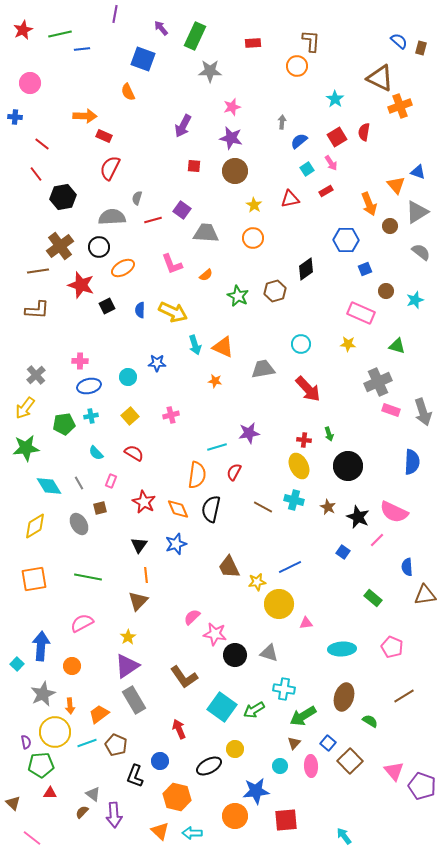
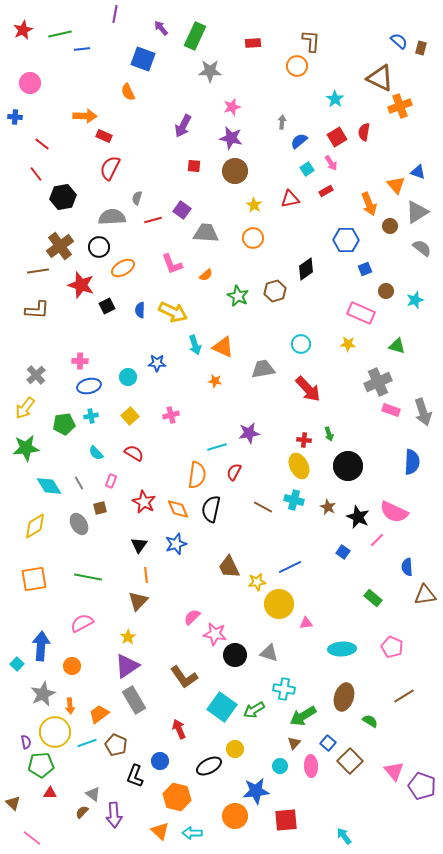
gray semicircle at (421, 252): moved 1 px right, 4 px up
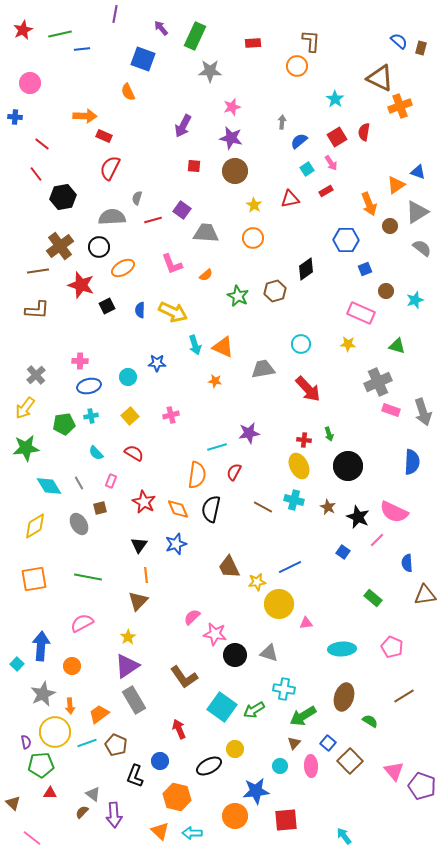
orange triangle at (396, 185): rotated 36 degrees clockwise
blue semicircle at (407, 567): moved 4 px up
